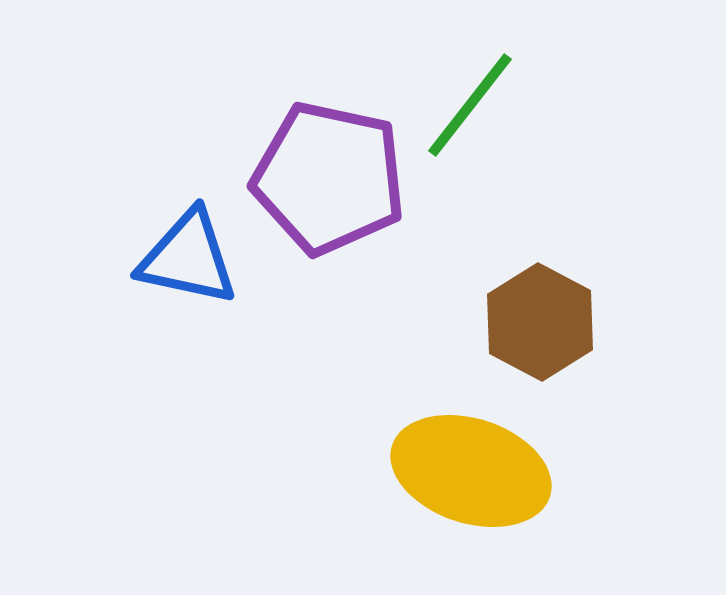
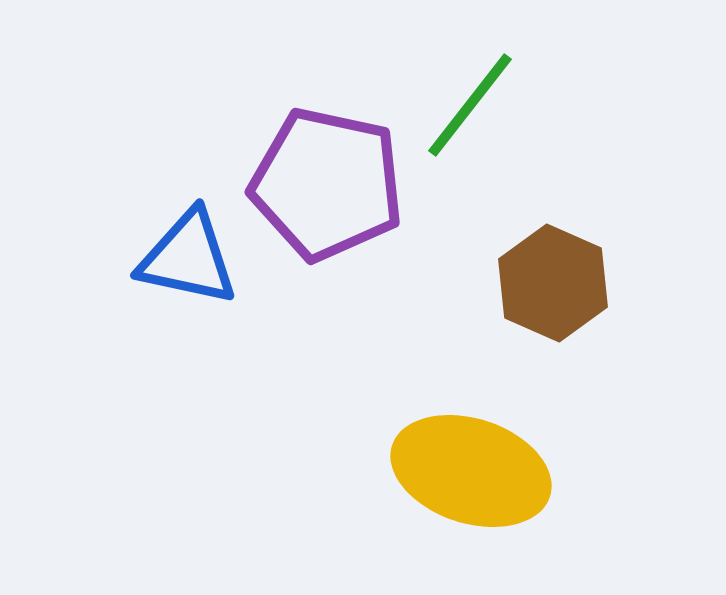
purple pentagon: moved 2 px left, 6 px down
brown hexagon: moved 13 px right, 39 px up; rotated 4 degrees counterclockwise
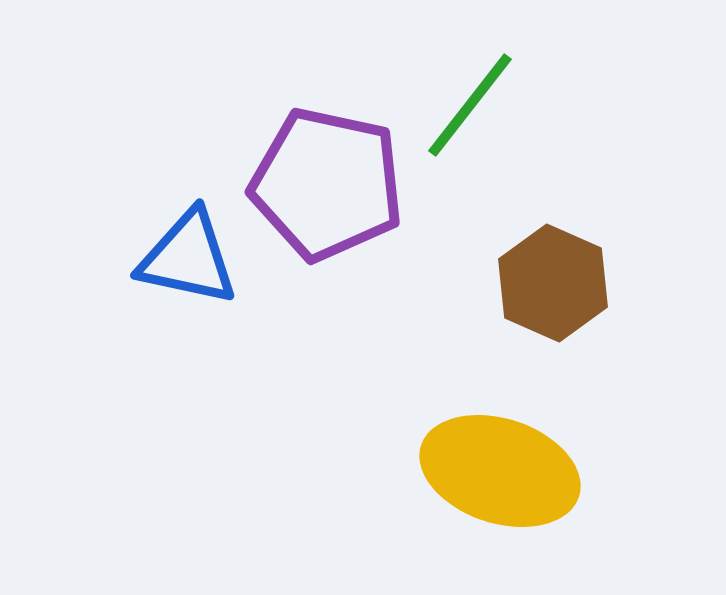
yellow ellipse: moved 29 px right
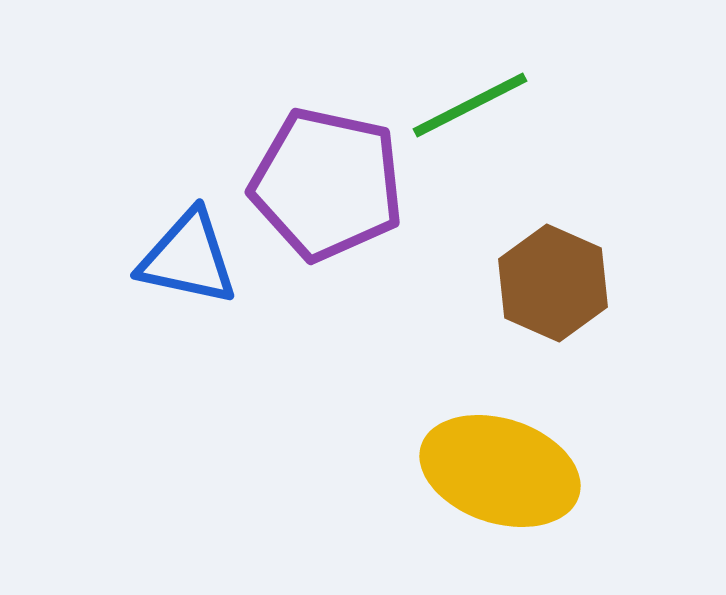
green line: rotated 25 degrees clockwise
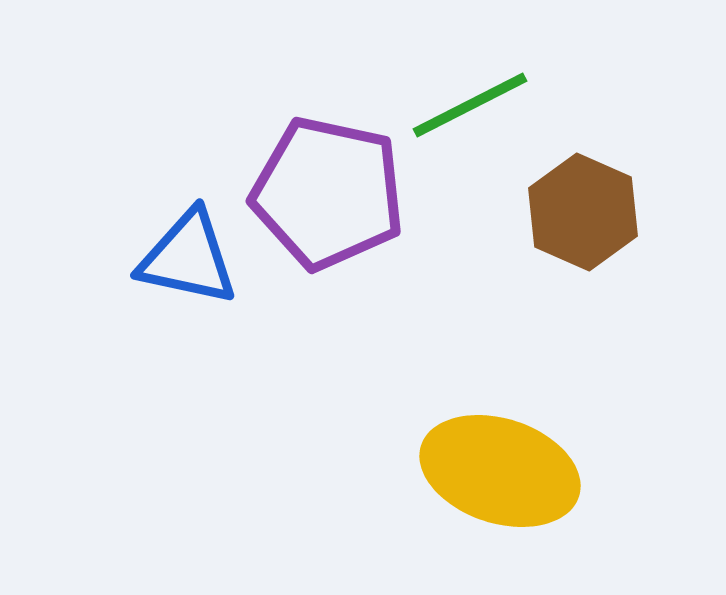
purple pentagon: moved 1 px right, 9 px down
brown hexagon: moved 30 px right, 71 px up
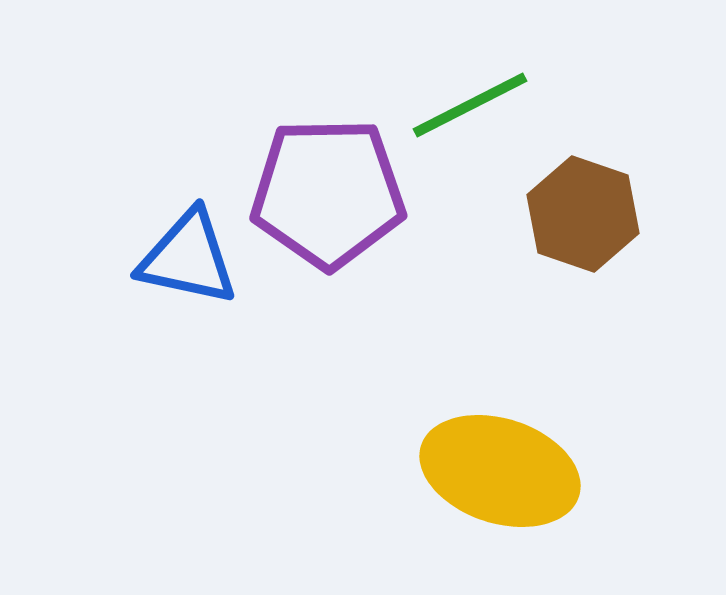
purple pentagon: rotated 13 degrees counterclockwise
brown hexagon: moved 2 px down; rotated 5 degrees counterclockwise
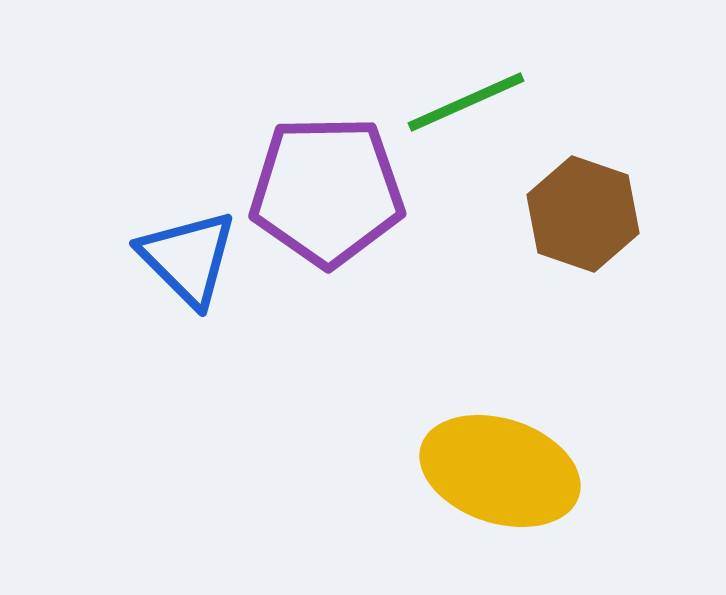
green line: moved 4 px left, 3 px up; rotated 3 degrees clockwise
purple pentagon: moved 1 px left, 2 px up
blue triangle: rotated 33 degrees clockwise
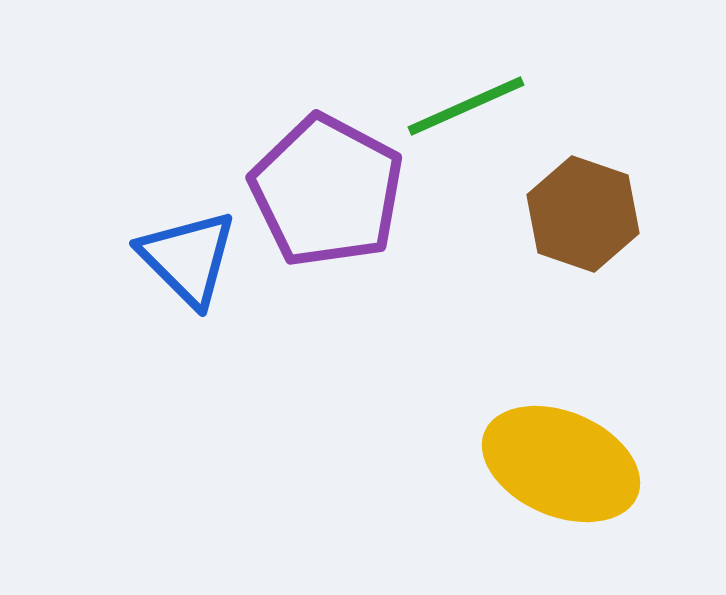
green line: moved 4 px down
purple pentagon: rotated 29 degrees clockwise
yellow ellipse: moved 61 px right, 7 px up; rotated 5 degrees clockwise
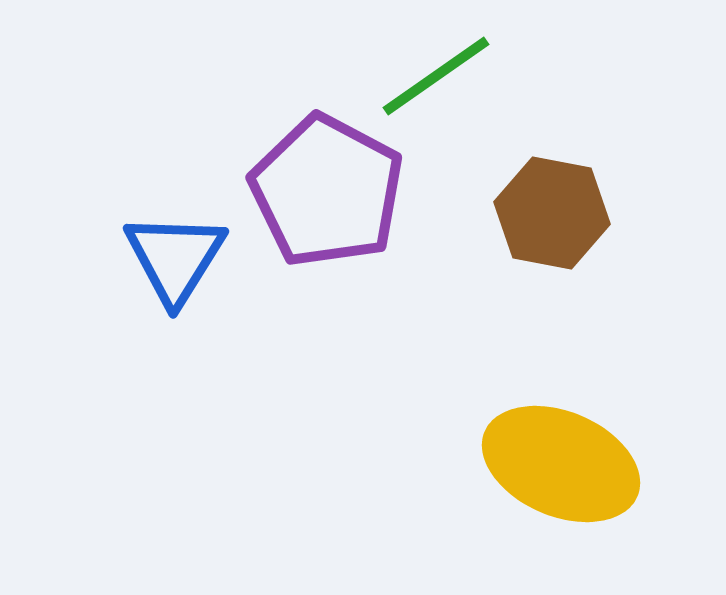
green line: moved 30 px left, 30 px up; rotated 11 degrees counterclockwise
brown hexagon: moved 31 px left, 1 px up; rotated 8 degrees counterclockwise
blue triangle: moved 13 px left; rotated 17 degrees clockwise
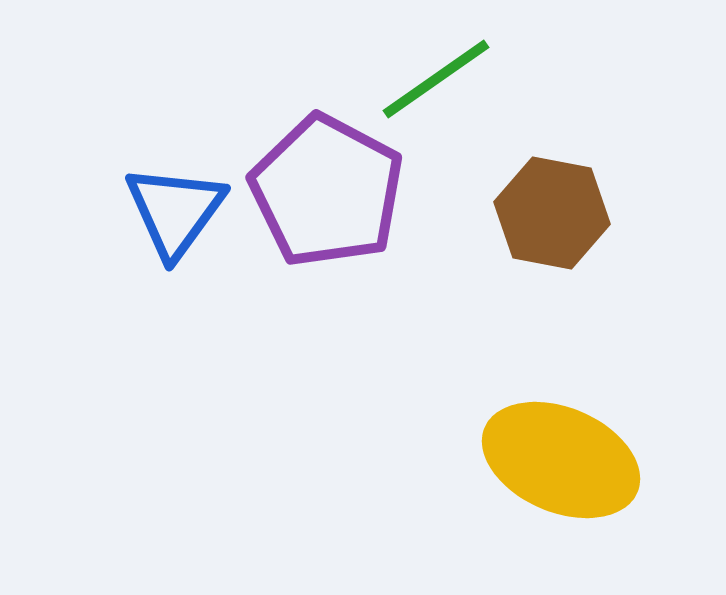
green line: moved 3 px down
blue triangle: moved 47 px up; rotated 4 degrees clockwise
yellow ellipse: moved 4 px up
